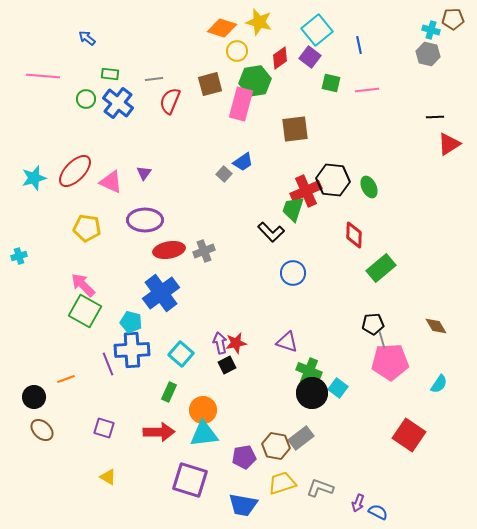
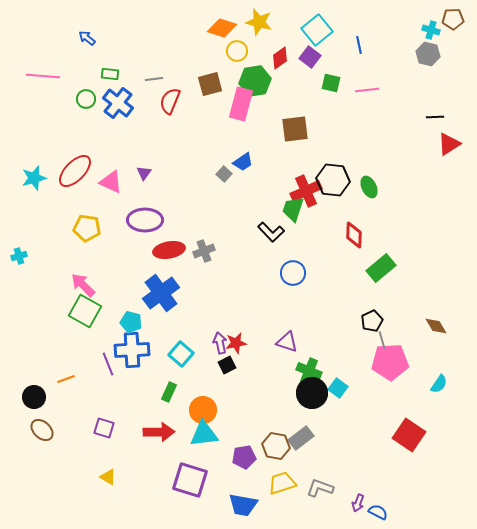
black pentagon at (373, 324): moved 1 px left, 3 px up; rotated 20 degrees counterclockwise
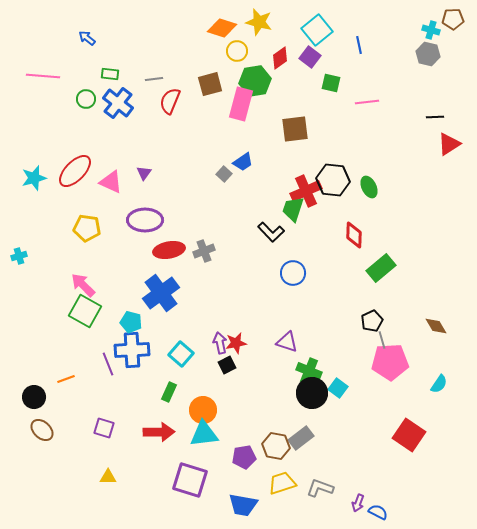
pink line at (367, 90): moved 12 px down
yellow triangle at (108, 477): rotated 30 degrees counterclockwise
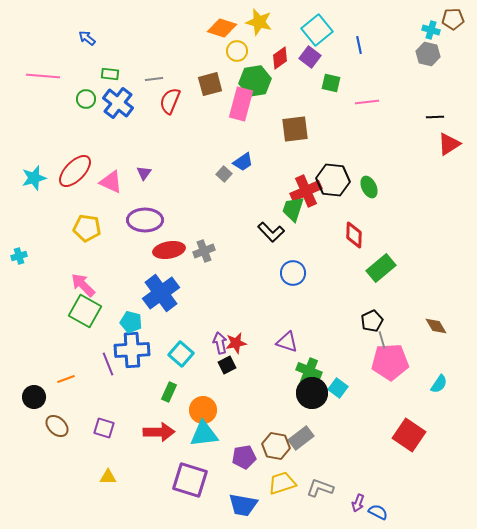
brown ellipse at (42, 430): moved 15 px right, 4 px up
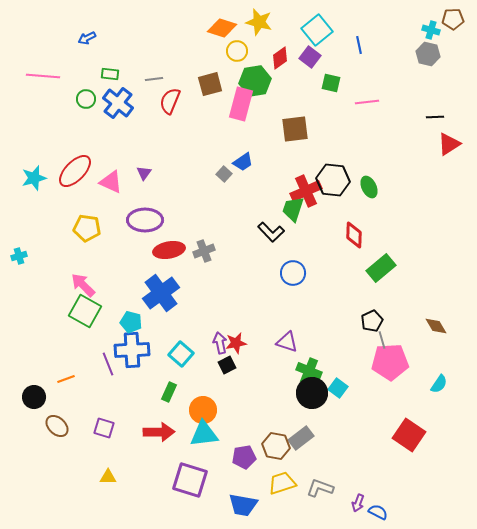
blue arrow at (87, 38): rotated 66 degrees counterclockwise
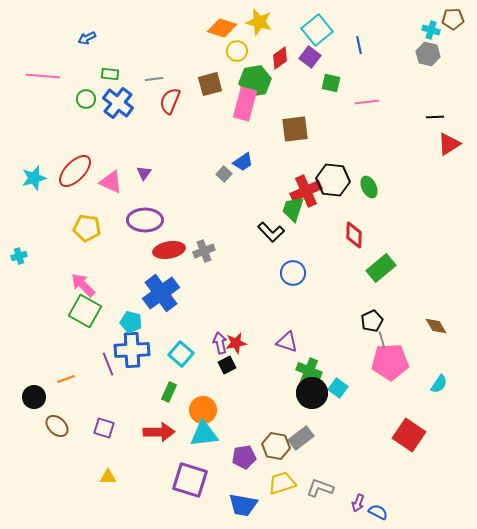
pink rectangle at (241, 104): moved 4 px right
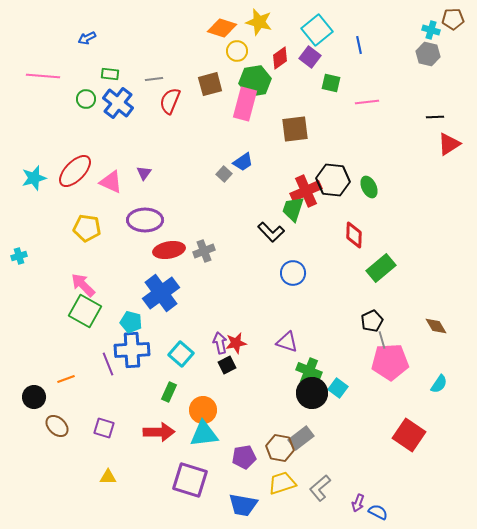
brown hexagon at (276, 446): moved 4 px right, 2 px down
gray L-shape at (320, 488): rotated 60 degrees counterclockwise
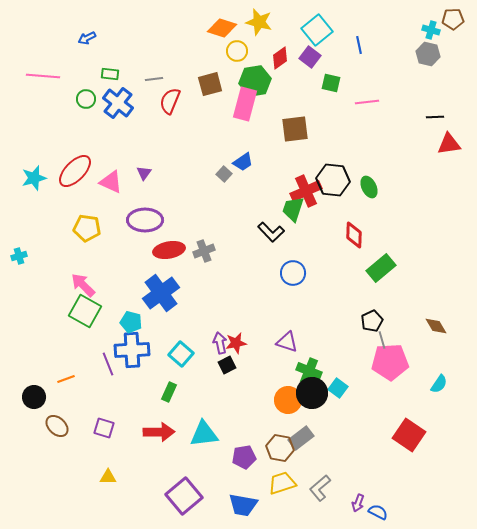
red triangle at (449, 144): rotated 25 degrees clockwise
orange circle at (203, 410): moved 85 px right, 10 px up
purple square at (190, 480): moved 6 px left, 16 px down; rotated 33 degrees clockwise
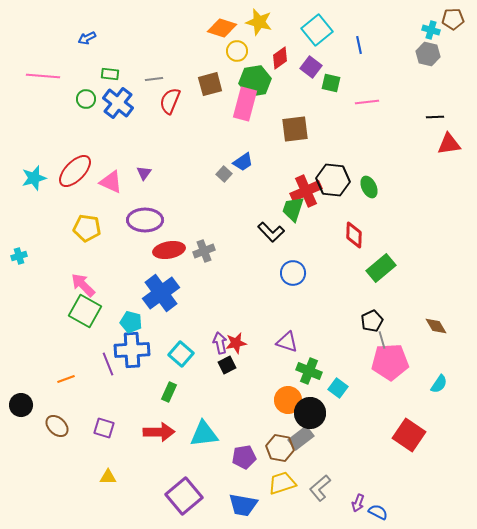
purple square at (310, 57): moved 1 px right, 10 px down
black circle at (312, 393): moved 2 px left, 20 px down
black circle at (34, 397): moved 13 px left, 8 px down
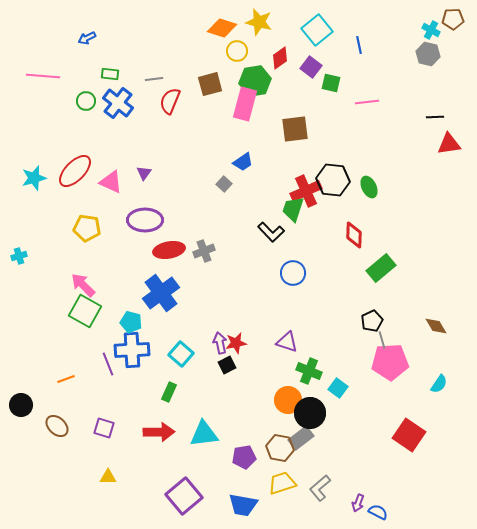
cyan cross at (431, 30): rotated 12 degrees clockwise
green circle at (86, 99): moved 2 px down
gray square at (224, 174): moved 10 px down
